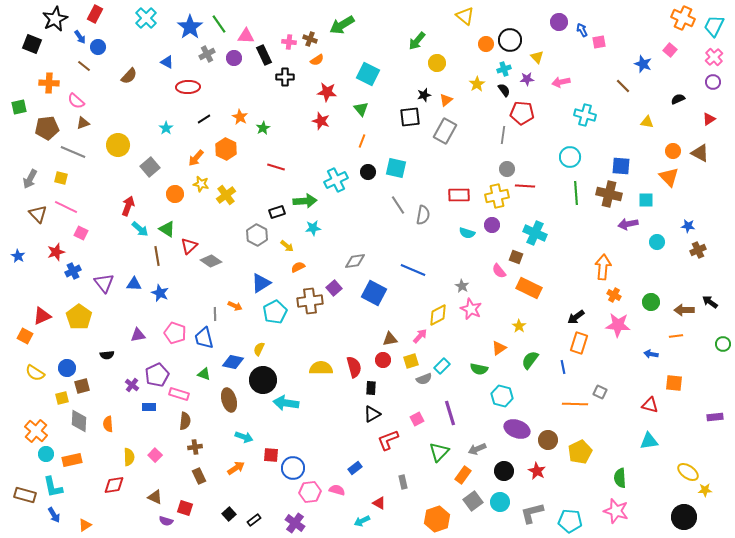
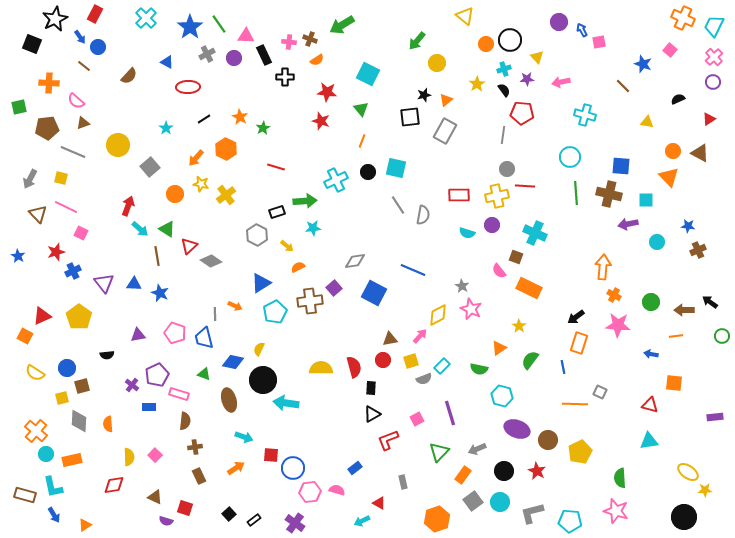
green circle at (723, 344): moved 1 px left, 8 px up
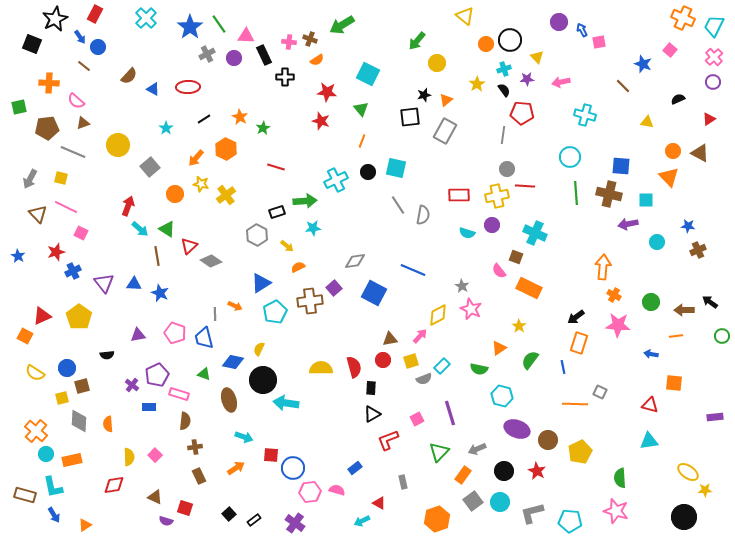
blue triangle at (167, 62): moved 14 px left, 27 px down
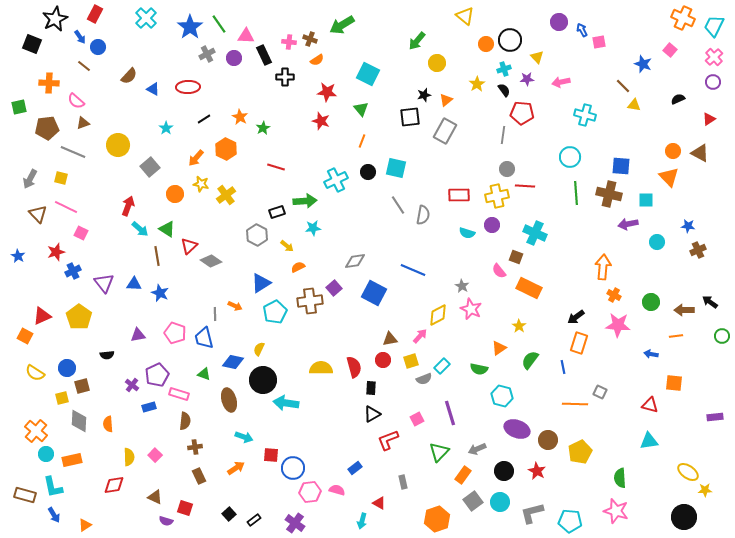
yellow triangle at (647, 122): moved 13 px left, 17 px up
blue rectangle at (149, 407): rotated 16 degrees counterclockwise
cyan arrow at (362, 521): rotated 49 degrees counterclockwise
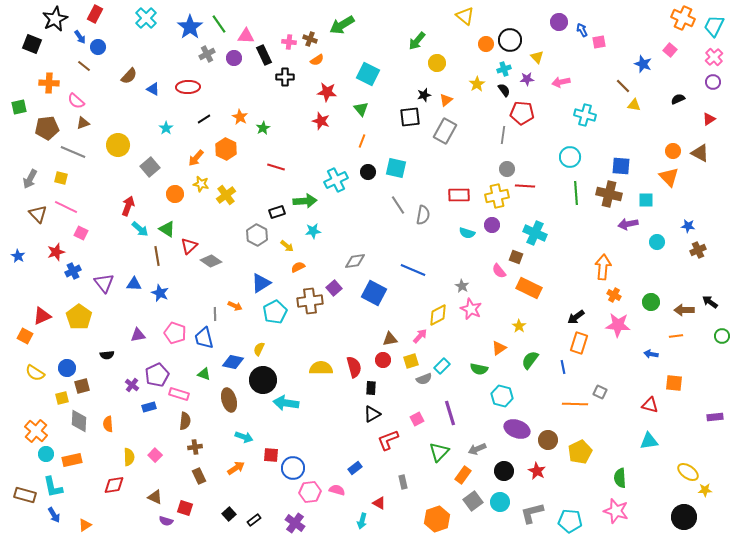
cyan star at (313, 228): moved 3 px down
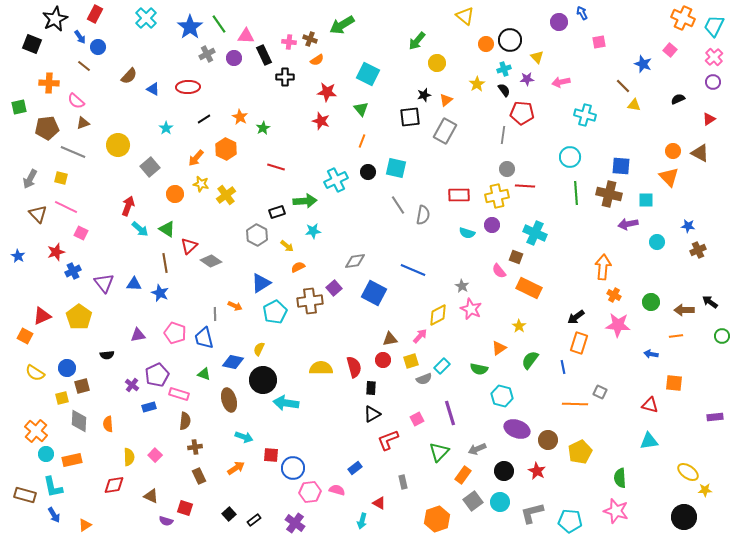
blue arrow at (582, 30): moved 17 px up
brown line at (157, 256): moved 8 px right, 7 px down
brown triangle at (155, 497): moved 4 px left, 1 px up
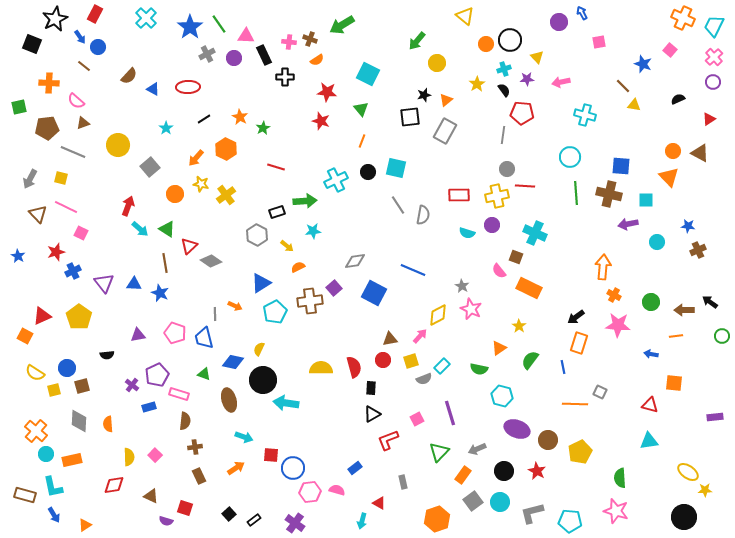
yellow square at (62, 398): moved 8 px left, 8 px up
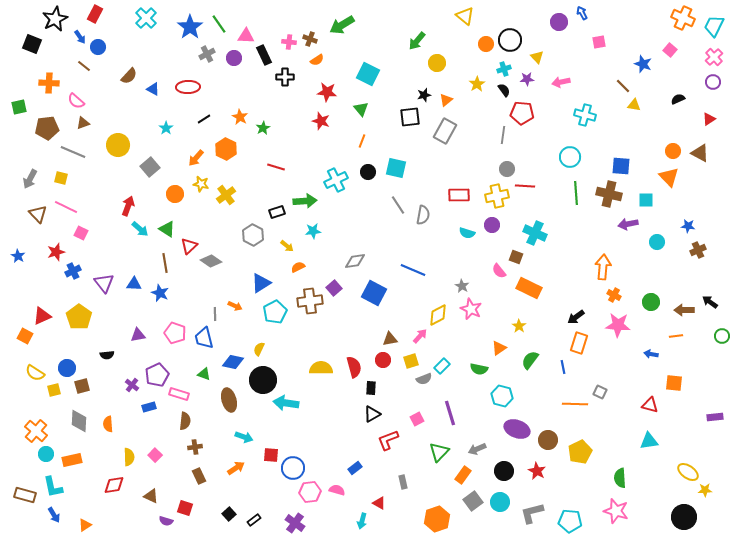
gray hexagon at (257, 235): moved 4 px left
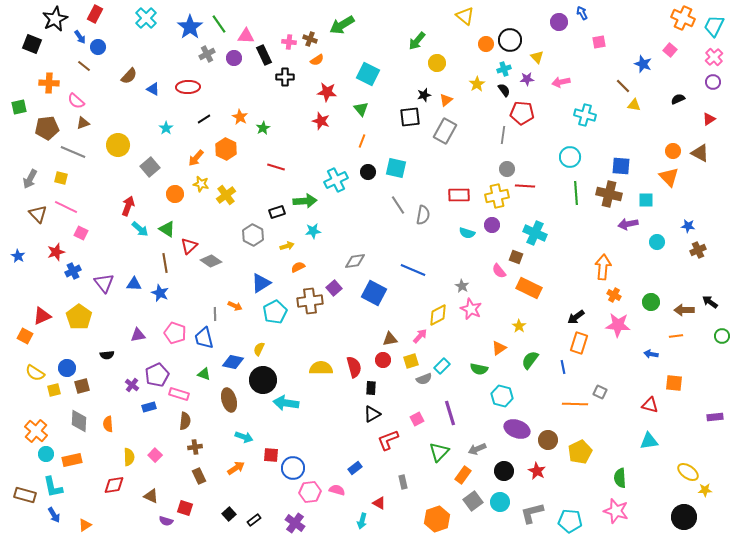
yellow arrow at (287, 246): rotated 56 degrees counterclockwise
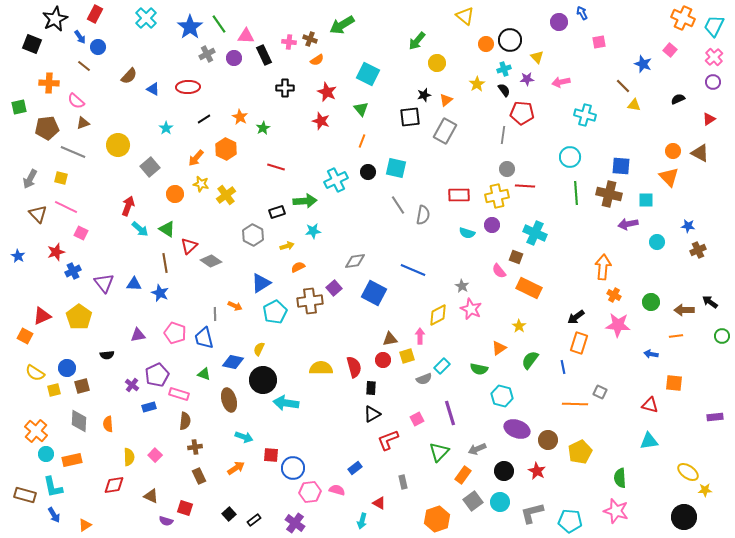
black cross at (285, 77): moved 11 px down
red star at (327, 92): rotated 18 degrees clockwise
pink arrow at (420, 336): rotated 42 degrees counterclockwise
yellow square at (411, 361): moved 4 px left, 5 px up
